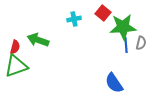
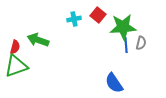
red square: moved 5 px left, 2 px down
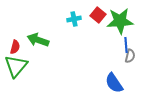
green star: moved 3 px left, 6 px up
gray semicircle: moved 11 px left, 13 px down
green triangle: rotated 30 degrees counterclockwise
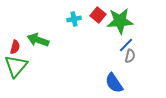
blue line: rotated 49 degrees clockwise
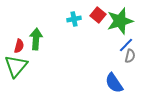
green star: rotated 12 degrees counterclockwise
green arrow: moved 2 px left, 1 px up; rotated 75 degrees clockwise
red semicircle: moved 4 px right, 1 px up
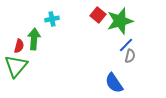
cyan cross: moved 22 px left
green arrow: moved 2 px left
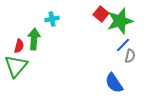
red square: moved 3 px right, 1 px up
blue line: moved 3 px left
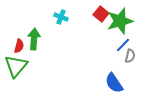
cyan cross: moved 9 px right, 2 px up; rotated 32 degrees clockwise
